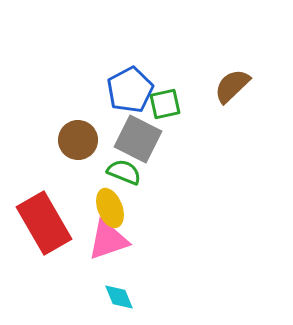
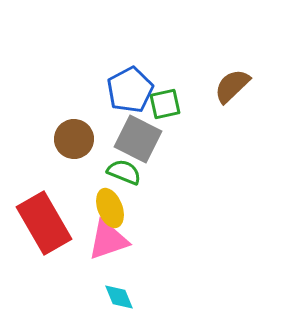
brown circle: moved 4 px left, 1 px up
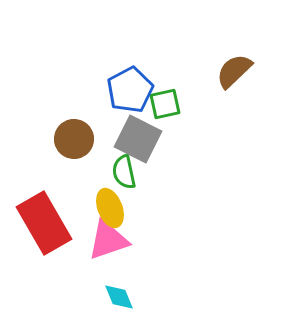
brown semicircle: moved 2 px right, 15 px up
green semicircle: rotated 124 degrees counterclockwise
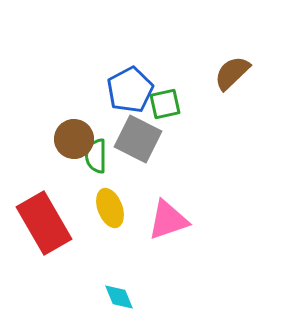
brown semicircle: moved 2 px left, 2 px down
green semicircle: moved 28 px left, 16 px up; rotated 12 degrees clockwise
pink triangle: moved 60 px right, 20 px up
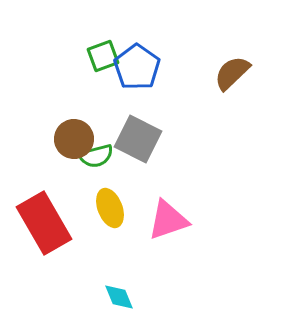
blue pentagon: moved 7 px right, 23 px up; rotated 9 degrees counterclockwise
green square: moved 62 px left, 48 px up; rotated 8 degrees counterclockwise
green semicircle: rotated 104 degrees counterclockwise
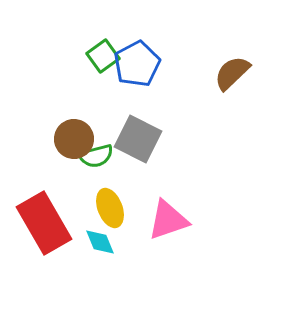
green square: rotated 16 degrees counterclockwise
blue pentagon: moved 3 px up; rotated 9 degrees clockwise
cyan diamond: moved 19 px left, 55 px up
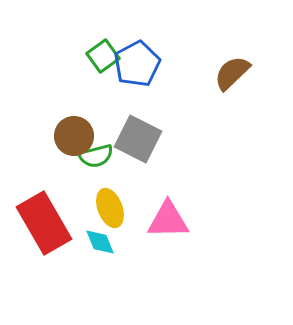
brown circle: moved 3 px up
pink triangle: rotated 18 degrees clockwise
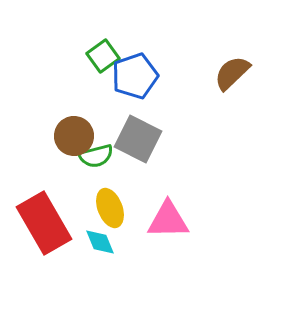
blue pentagon: moved 2 px left, 12 px down; rotated 9 degrees clockwise
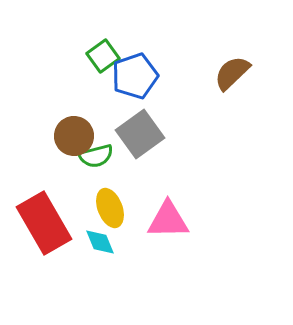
gray square: moved 2 px right, 5 px up; rotated 27 degrees clockwise
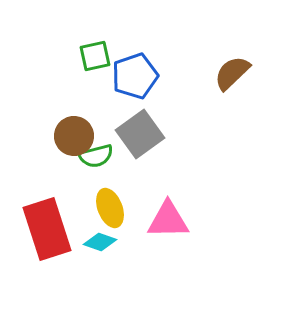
green square: moved 8 px left; rotated 24 degrees clockwise
red rectangle: moved 3 px right, 6 px down; rotated 12 degrees clockwise
cyan diamond: rotated 48 degrees counterclockwise
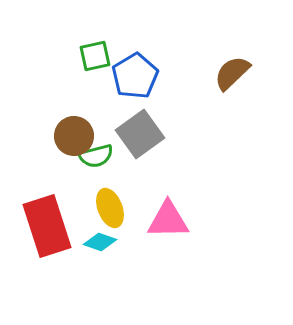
blue pentagon: rotated 12 degrees counterclockwise
red rectangle: moved 3 px up
